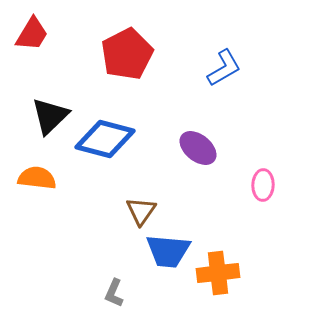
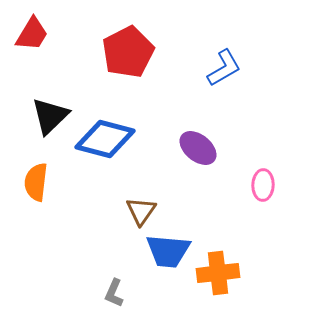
red pentagon: moved 1 px right, 2 px up
orange semicircle: moved 1 px left, 4 px down; rotated 90 degrees counterclockwise
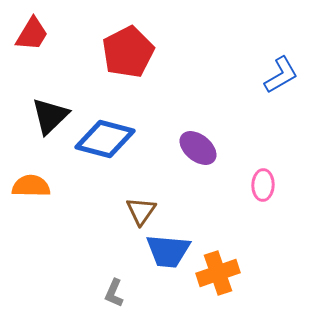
blue L-shape: moved 57 px right, 7 px down
orange semicircle: moved 5 px left, 4 px down; rotated 84 degrees clockwise
orange cross: rotated 12 degrees counterclockwise
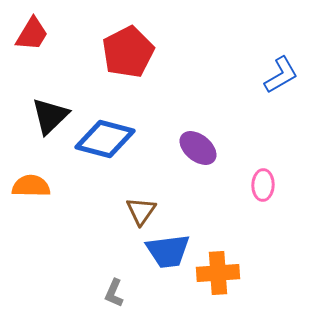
blue trapezoid: rotated 12 degrees counterclockwise
orange cross: rotated 15 degrees clockwise
